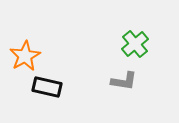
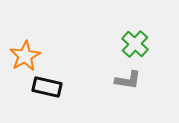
green cross: rotated 8 degrees counterclockwise
gray L-shape: moved 4 px right, 1 px up
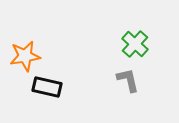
orange star: rotated 20 degrees clockwise
gray L-shape: rotated 112 degrees counterclockwise
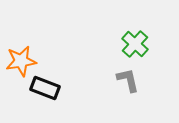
orange star: moved 4 px left, 5 px down
black rectangle: moved 2 px left, 1 px down; rotated 8 degrees clockwise
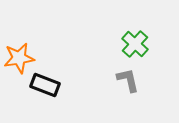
orange star: moved 2 px left, 3 px up
black rectangle: moved 3 px up
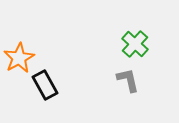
orange star: rotated 20 degrees counterclockwise
black rectangle: rotated 40 degrees clockwise
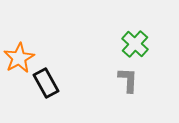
gray L-shape: rotated 16 degrees clockwise
black rectangle: moved 1 px right, 2 px up
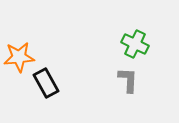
green cross: rotated 16 degrees counterclockwise
orange star: moved 1 px up; rotated 24 degrees clockwise
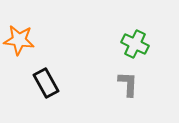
orange star: moved 17 px up; rotated 12 degrees clockwise
gray L-shape: moved 4 px down
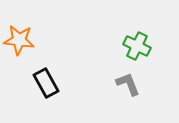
green cross: moved 2 px right, 2 px down
gray L-shape: rotated 24 degrees counterclockwise
